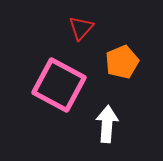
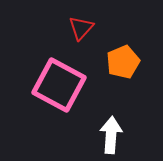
orange pentagon: moved 1 px right
white arrow: moved 4 px right, 11 px down
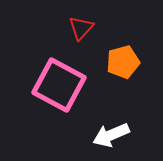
orange pentagon: rotated 8 degrees clockwise
white arrow: rotated 117 degrees counterclockwise
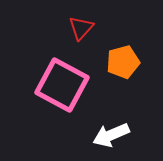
pink square: moved 3 px right
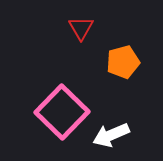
red triangle: rotated 12 degrees counterclockwise
pink square: moved 27 px down; rotated 16 degrees clockwise
